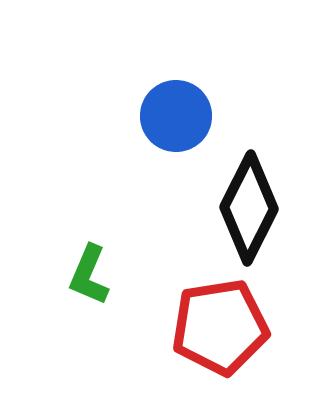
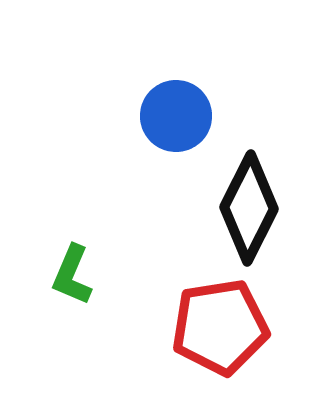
green L-shape: moved 17 px left
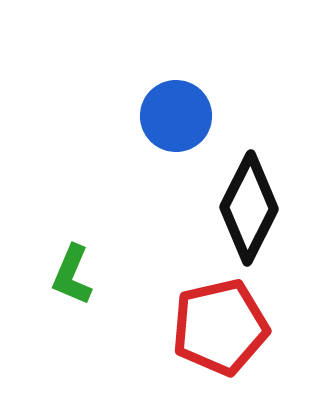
red pentagon: rotated 4 degrees counterclockwise
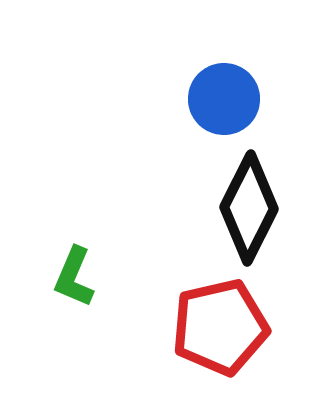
blue circle: moved 48 px right, 17 px up
green L-shape: moved 2 px right, 2 px down
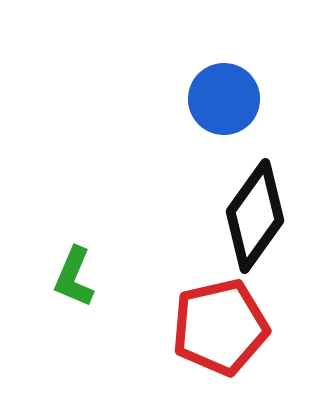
black diamond: moved 6 px right, 8 px down; rotated 9 degrees clockwise
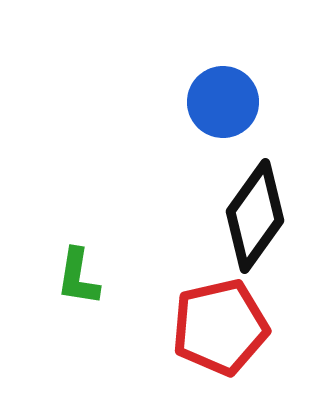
blue circle: moved 1 px left, 3 px down
green L-shape: moved 4 px right; rotated 14 degrees counterclockwise
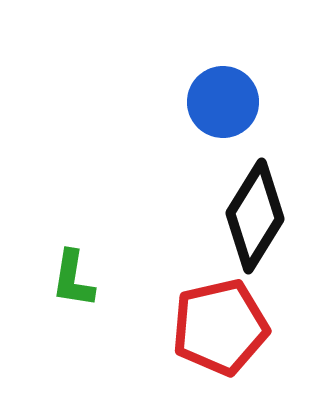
black diamond: rotated 4 degrees counterclockwise
green L-shape: moved 5 px left, 2 px down
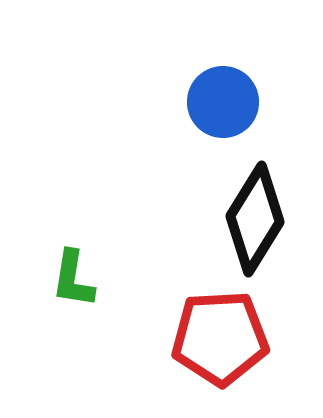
black diamond: moved 3 px down
red pentagon: moved 11 px down; rotated 10 degrees clockwise
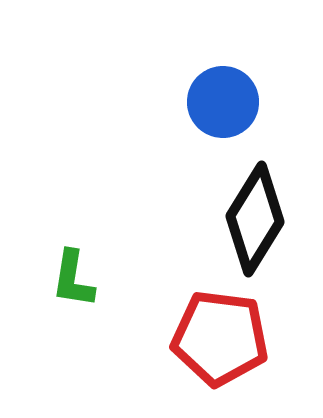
red pentagon: rotated 10 degrees clockwise
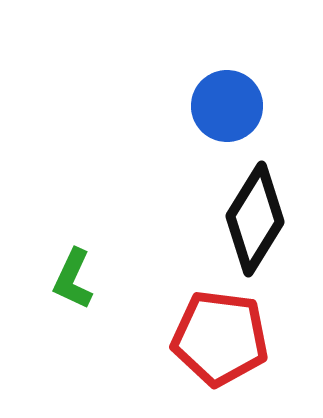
blue circle: moved 4 px right, 4 px down
green L-shape: rotated 16 degrees clockwise
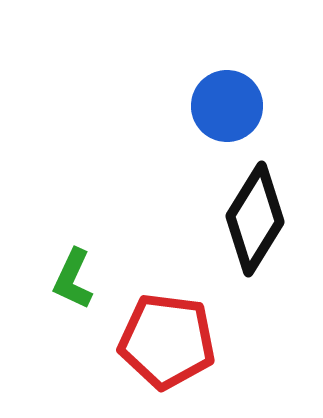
red pentagon: moved 53 px left, 3 px down
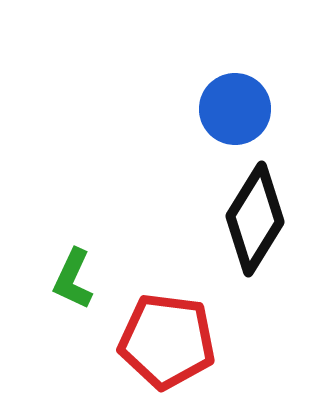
blue circle: moved 8 px right, 3 px down
